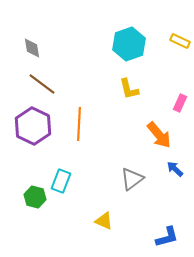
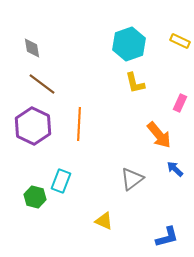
yellow L-shape: moved 6 px right, 6 px up
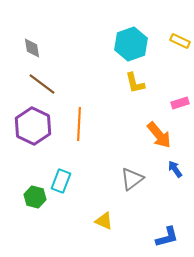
cyan hexagon: moved 2 px right
pink rectangle: rotated 48 degrees clockwise
blue arrow: rotated 12 degrees clockwise
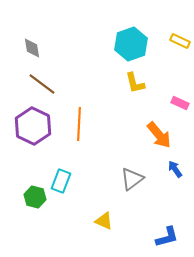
pink rectangle: rotated 42 degrees clockwise
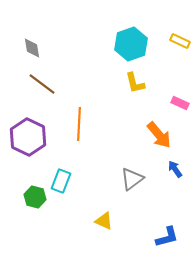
purple hexagon: moved 5 px left, 11 px down
